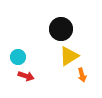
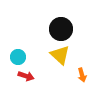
yellow triangle: moved 9 px left, 1 px up; rotated 45 degrees counterclockwise
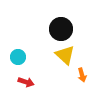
yellow triangle: moved 5 px right
red arrow: moved 6 px down
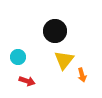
black circle: moved 6 px left, 2 px down
yellow triangle: moved 1 px left, 5 px down; rotated 25 degrees clockwise
red arrow: moved 1 px right, 1 px up
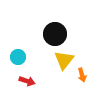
black circle: moved 3 px down
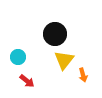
orange arrow: moved 1 px right
red arrow: rotated 21 degrees clockwise
